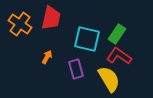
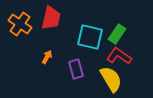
cyan square: moved 3 px right, 2 px up
yellow semicircle: moved 2 px right
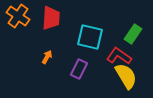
red trapezoid: rotated 10 degrees counterclockwise
orange cross: moved 2 px left, 8 px up
green rectangle: moved 16 px right
purple rectangle: moved 3 px right; rotated 42 degrees clockwise
yellow semicircle: moved 15 px right, 3 px up
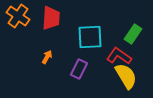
cyan square: rotated 16 degrees counterclockwise
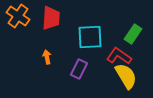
orange arrow: rotated 40 degrees counterclockwise
